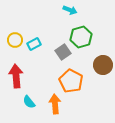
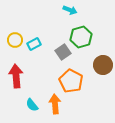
cyan semicircle: moved 3 px right, 3 px down
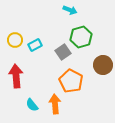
cyan rectangle: moved 1 px right, 1 px down
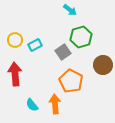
cyan arrow: rotated 16 degrees clockwise
red arrow: moved 1 px left, 2 px up
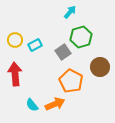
cyan arrow: moved 2 px down; rotated 88 degrees counterclockwise
brown circle: moved 3 px left, 2 px down
orange arrow: rotated 72 degrees clockwise
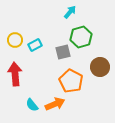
gray square: rotated 21 degrees clockwise
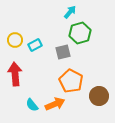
green hexagon: moved 1 px left, 4 px up
brown circle: moved 1 px left, 29 px down
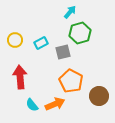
cyan rectangle: moved 6 px right, 2 px up
red arrow: moved 5 px right, 3 px down
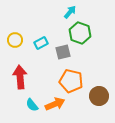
green hexagon: rotated 25 degrees counterclockwise
orange pentagon: rotated 15 degrees counterclockwise
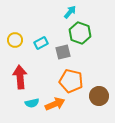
cyan semicircle: moved 2 px up; rotated 64 degrees counterclockwise
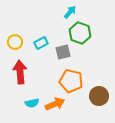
yellow circle: moved 2 px down
red arrow: moved 5 px up
